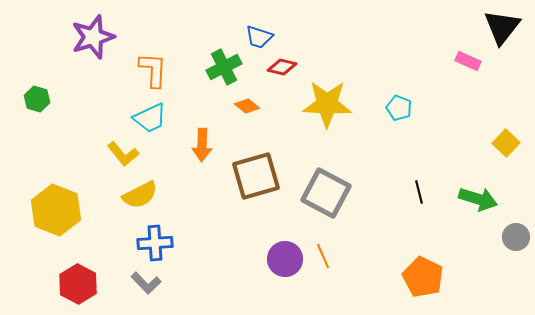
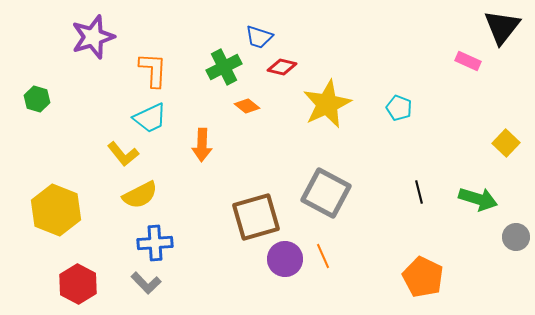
yellow star: rotated 27 degrees counterclockwise
brown square: moved 41 px down
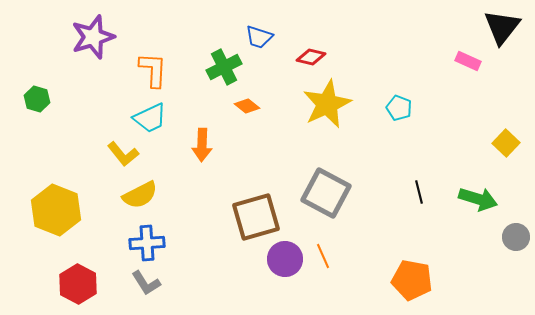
red diamond: moved 29 px right, 10 px up
blue cross: moved 8 px left
orange pentagon: moved 11 px left, 3 px down; rotated 15 degrees counterclockwise
gray L-shape: rotated 12 degrees clockwise
